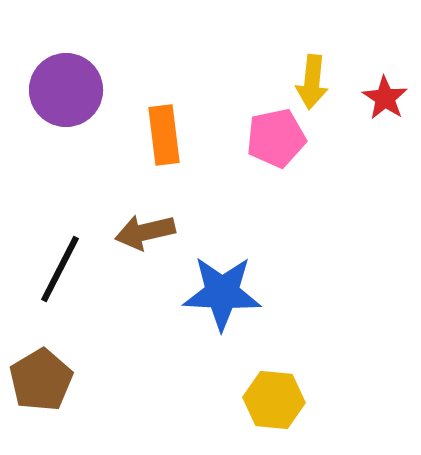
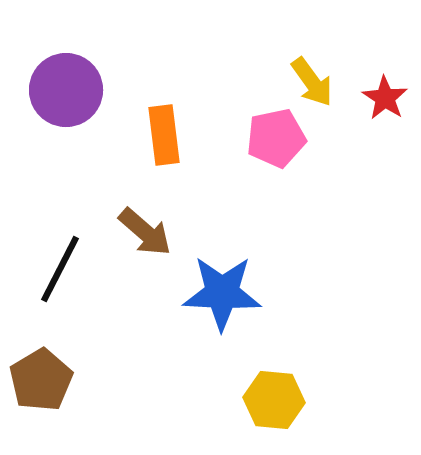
yellow arrow: rotated 42 degrees counterclockwise
brown arrow: rotated 126 degrees counterclockwise
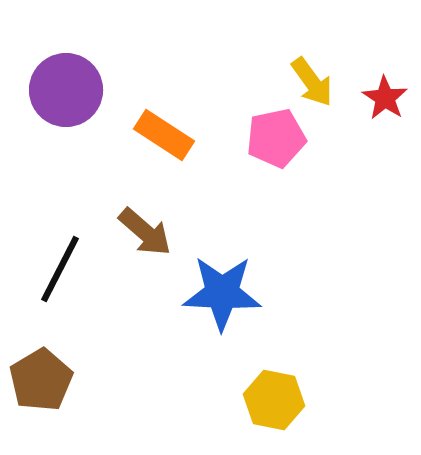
orange rectangle: rotated 50 degrees counterclockwise
yellow hexagon: rotated 6 degrees clockwise
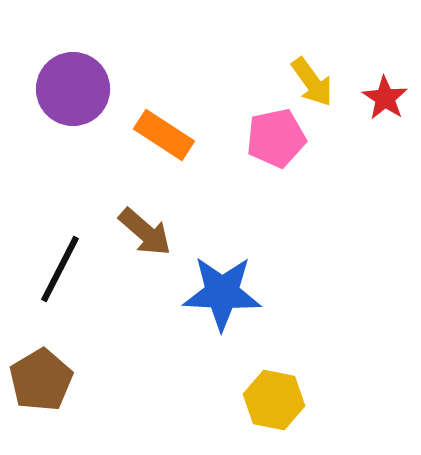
purple circle: moved 7 px right, 1 px up
